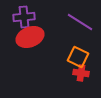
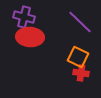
purple cross: rotated 20 degrees clockwise
purple line: rotated 12 degrees clockwise
red ellipse: rotated 24 degrees clockwise
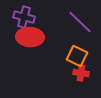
orange square: moved 1 px left, 1 px up
